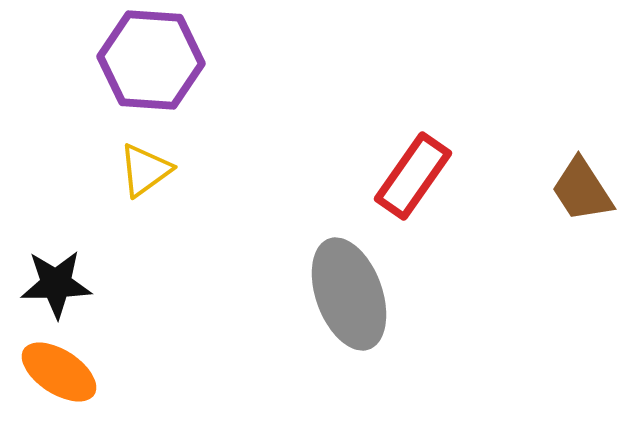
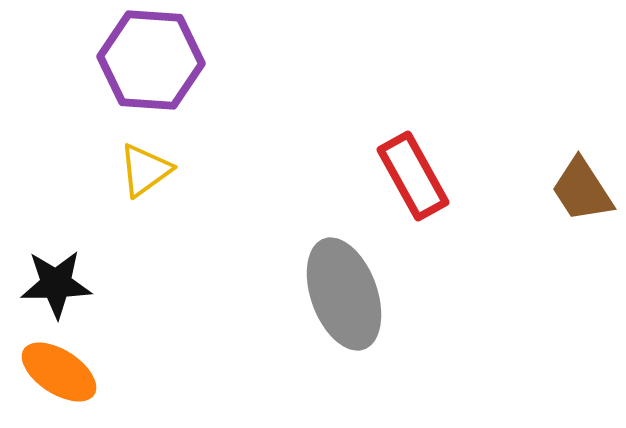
red rectangle: rotated 64 degrees counterclockwise
gray ellipse: moved 5 px left
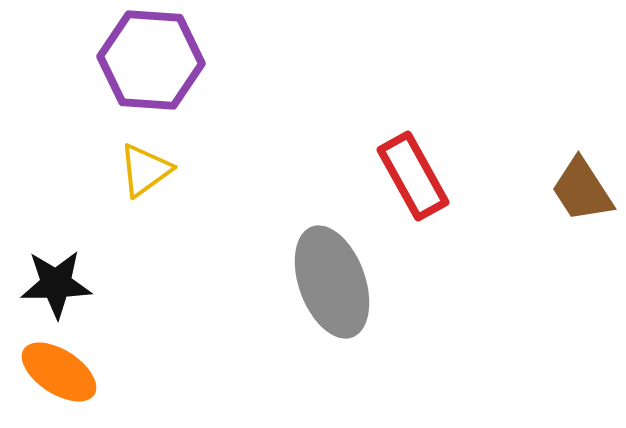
gray ellipse: moved 12 px left, 12 px up
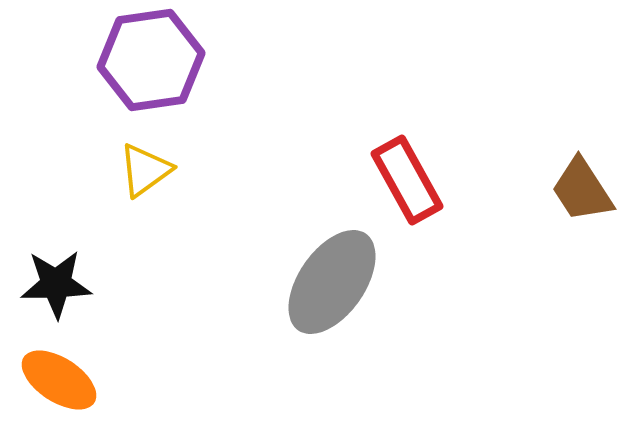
purple hexagon: rotated 12 degrees counterclockwise
red rectangle: moved 6 px left, 4 px down
gray ellipse: rotated 55 degrees clockwise
orange ellipse: moved 8 px down
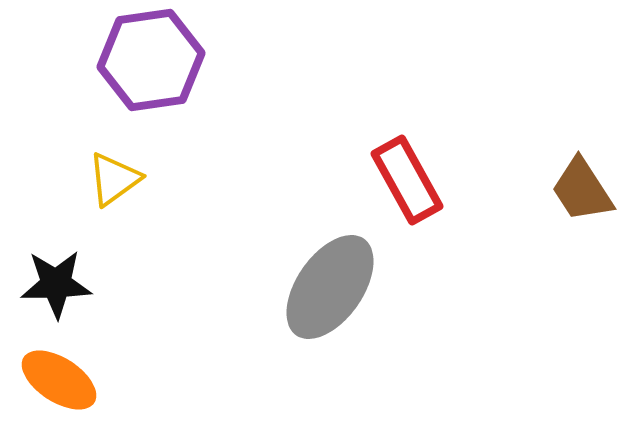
yellow triangle: moved 31 px left, 9 px down
gray ellipse: moved 2 px left, 5 px down
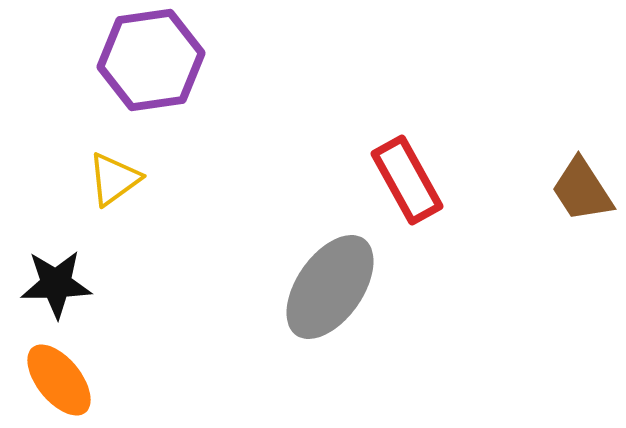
orange ellipse: rotated 18 degrees clockwise
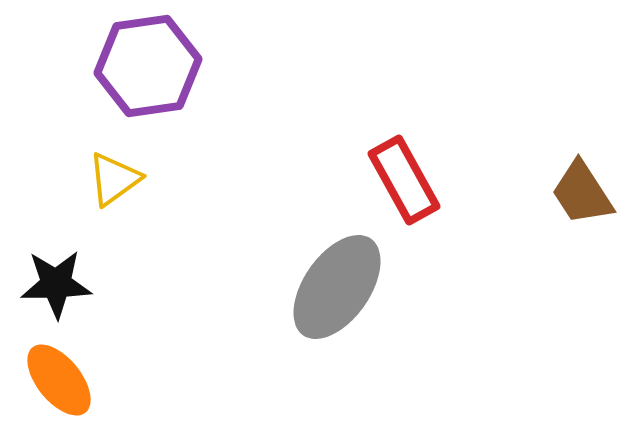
purple hexagon: moved 3 px left, 6 px down
red rectangle: moved 3 px left
brown trapezoid: moved 3 px down
gray ellipse: moved 7 px right
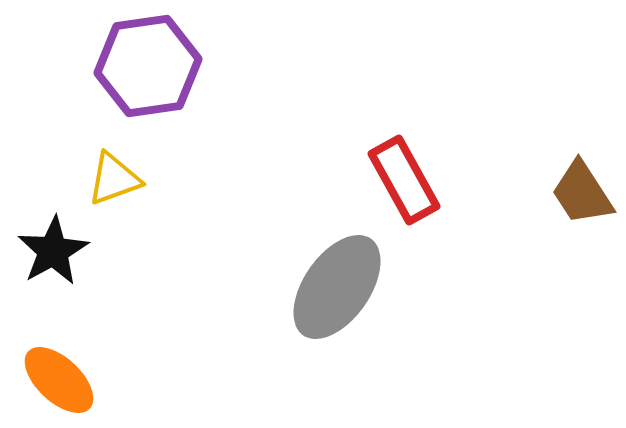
yellow triangle: rotated 16 degrees clockwise
black star: moved 3 px left, 33 px up; rotated 28 degrees counterclockwise
orange ellipse: rotated 8 degrees counterclockwise
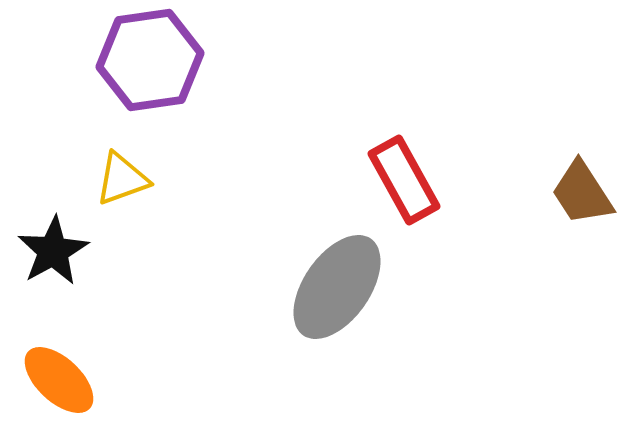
purple hexagon: moved 2 px right, 6 px up
yellow triangle: moved 8 px right
